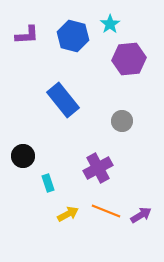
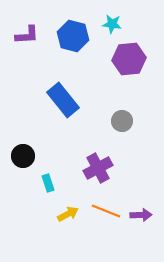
cyan star: moved 2 px right; rotated 30 degrees counterclockwise
purple arrow: rotated 30 degrees clockwise
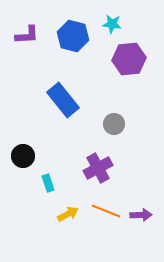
gray circle: moved 8 px left, 3 px down
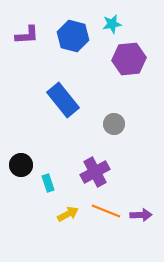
cyan star: rotated 18 degrees counterclockwise
black circle: moved 2 px left, 9 px down
purple cross: moved 3 px left, 4 px down
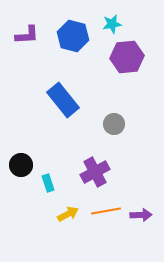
purple hexagon: moved 2 px left, 2 px up
orange line: rotated 32 degrees counterclockwise
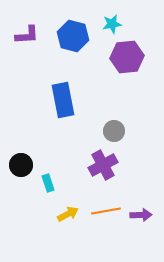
blue rectangle: rotated 28 degrees clockwise
gray circle: moved 7 px down
purple cross: moved 8 px right, 7 px up
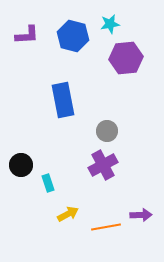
cyan star: moved 2 px left
purple hexagon: moved 1 px left, 1 px down
gray circle: moved 7 px left
orange line: moved 16 px down
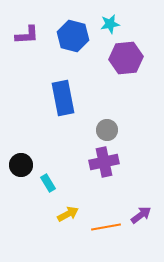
blue rectangle: moved 2 px up
gray circle: moved 1 px up
purple cross: moved 1 px right, 3 px up; rotated 16 degrees clockwise
cyan rectangle: rotated 12 degrees counterclockwise
purple arrow: rotated 35 degrees counterclockwise
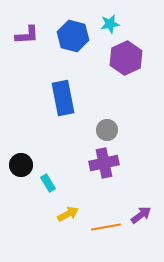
purple hexagon: rotated 20 degrees counterclockwise
purple cross: moved 1 px down
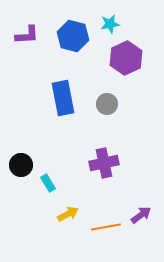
gray circle: moved 26 px up
